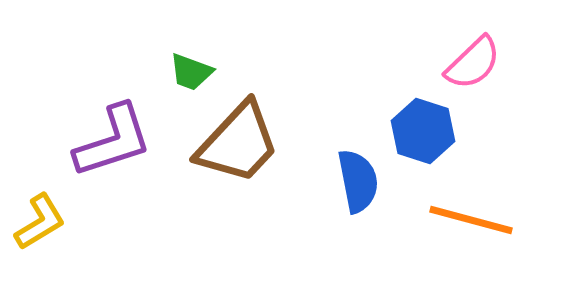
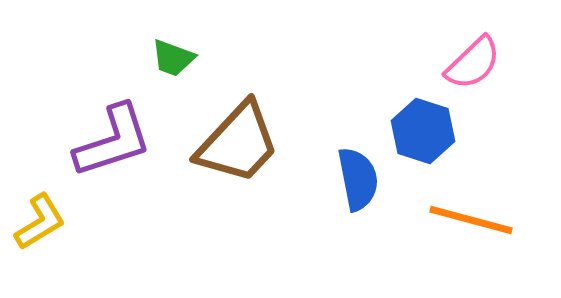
green trapezoid: moved 18 px left, 14 px up
blue semicircle: moved 2 px up
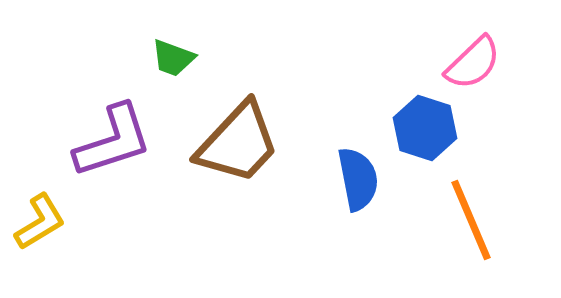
blue hexagon: moved 2 px right, 3 px up
orange line: rotated 52 degrees clockwise
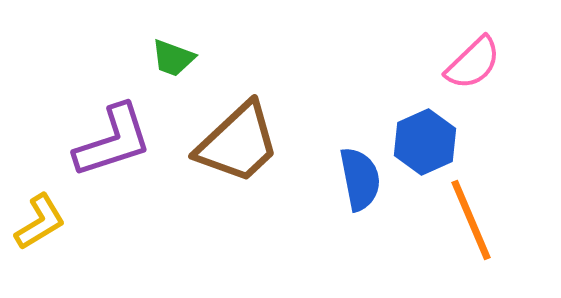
blue hexagon: moved 14 px down; rotated 18 degrees clockwise
brown trapezoid: rotated 4 degrees clockwise
blue semicircle: moved 2 px right
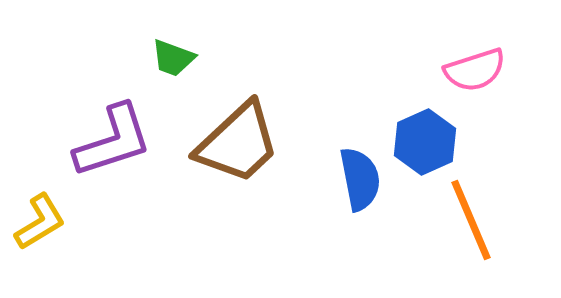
pink semicircle: moved 2 px right, 7 px down; rotated 26 degrees clockwise
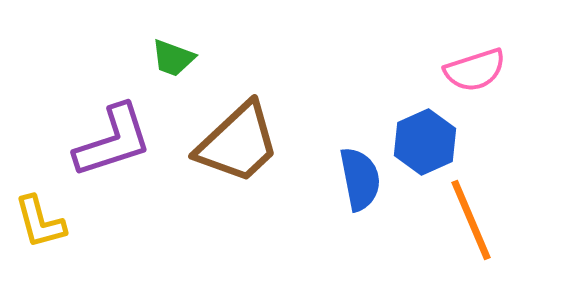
yellow L-shape: rotated 106 degrees clockwise
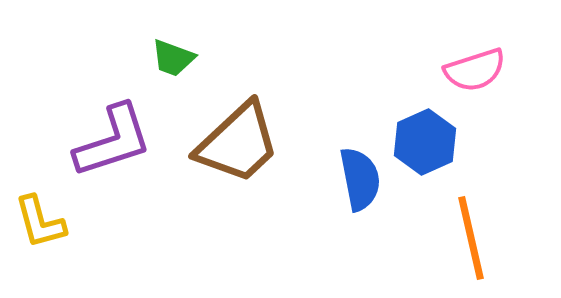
orange line: moved 18 px down; rotated 10 degrees clockwise
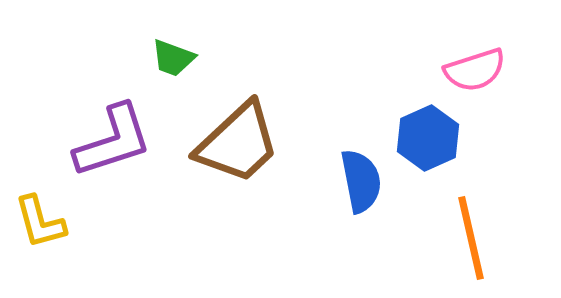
blue hexagon: moved 3 px right, 4 px up
blue semicircle: moved 1 px right, 2 px down
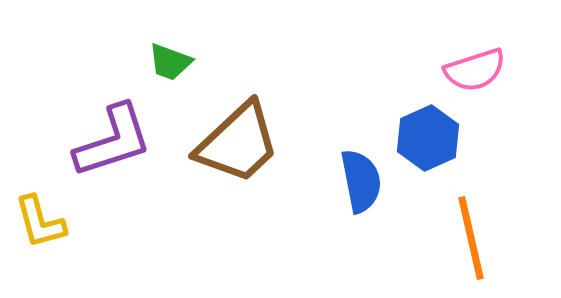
green trapezoid: moved 3 px left, 4 px down
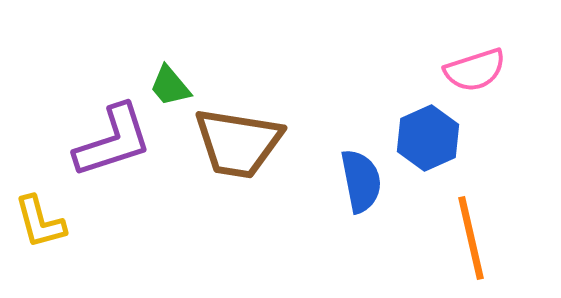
green trapezoid: moved 24 px down; rotated 30 degrees clockwise
brown trapezoid: rotated 52 degrees clockwise
